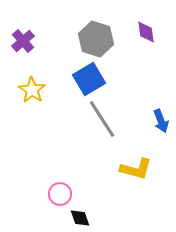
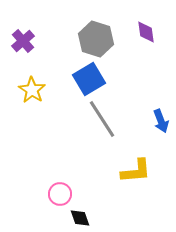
yellow L-shape: moved 2 px down; rotated 20 degrees counterclockwise
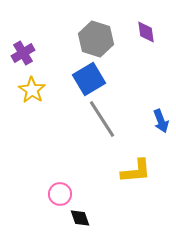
purple cross: moved 12 px down; rotated 10 degrees clockwise
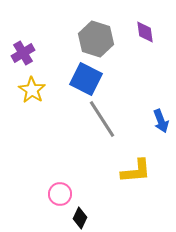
purple diamond: moved 1 px left
blue square: moved 3 px left; rotated 32 degrees counterclockwise
black diamond: rotated 45 degrees clockwise
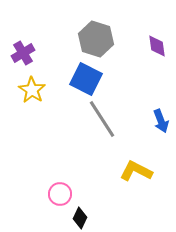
purple diamond: moved 12 px right, 14 px down
yellow L-shape: rotated 148 degrees counterclockwise
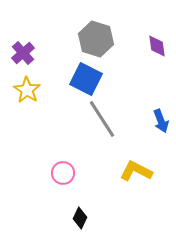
purple cross: rotated 10 degrees counterclockwise
yellow star: moved 5 px left
pink circle: moved 3 px right, 21 px up
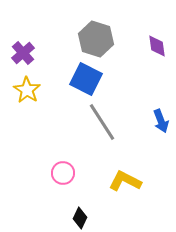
gray line: moved 3 px down
yellow L-shape: moved 11 px left, 10 px down
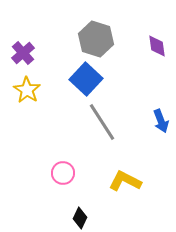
blue square: rotated 16 degrees clockwise
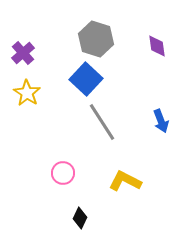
yellow star: moved 3 px down
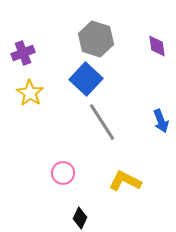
purple cross: rotated 20 degrees clockwise
yellow star: moved 3 px right
